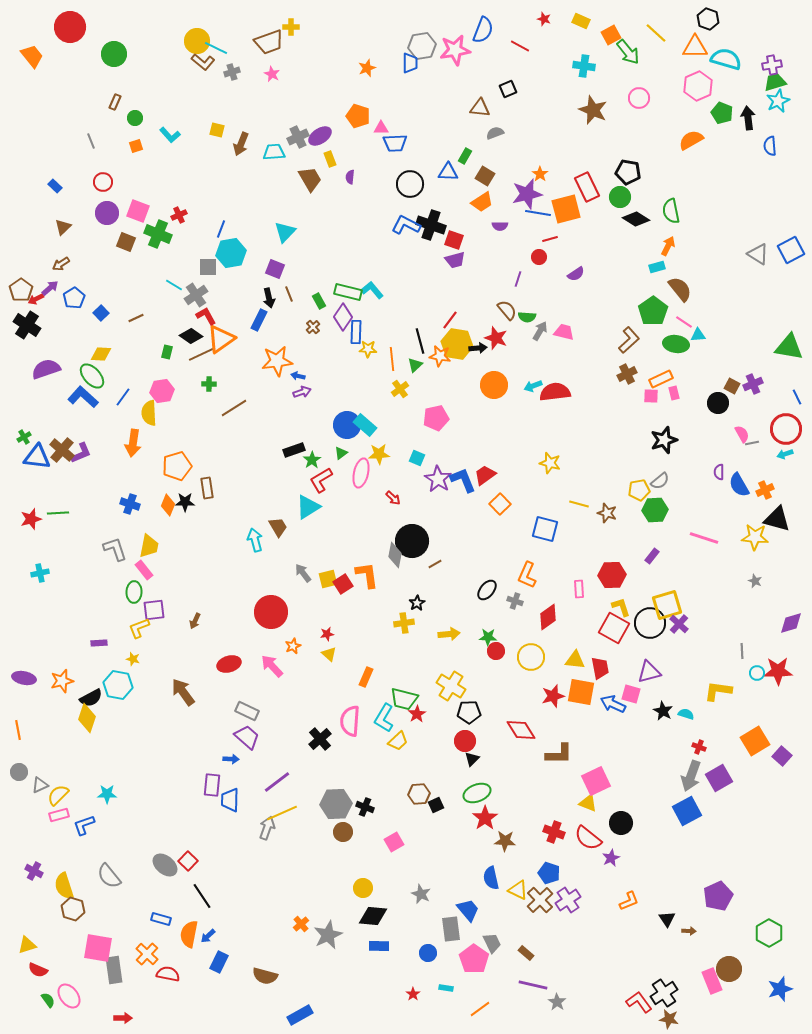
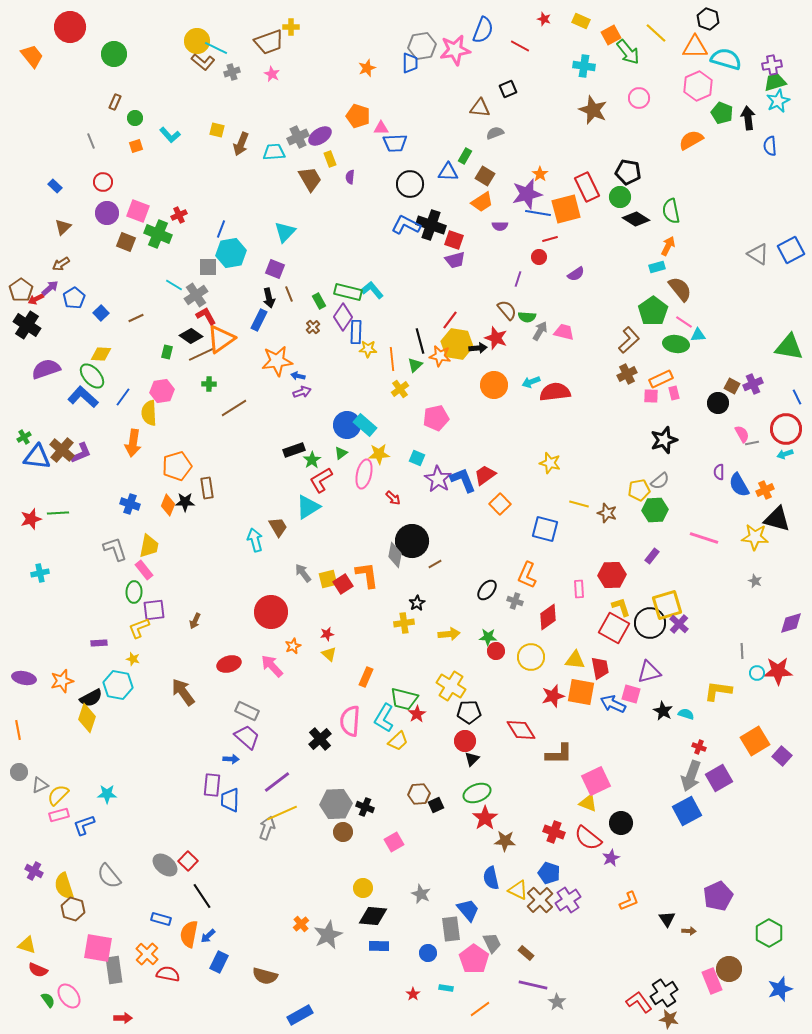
cyan arrow at (533, 386): moved 2 px left, 4 px up
pink ellipse at (361, 473): moved 3 px right, 1 px down
yellow triangle at (27, 945): rotated 36 degrees clockwise
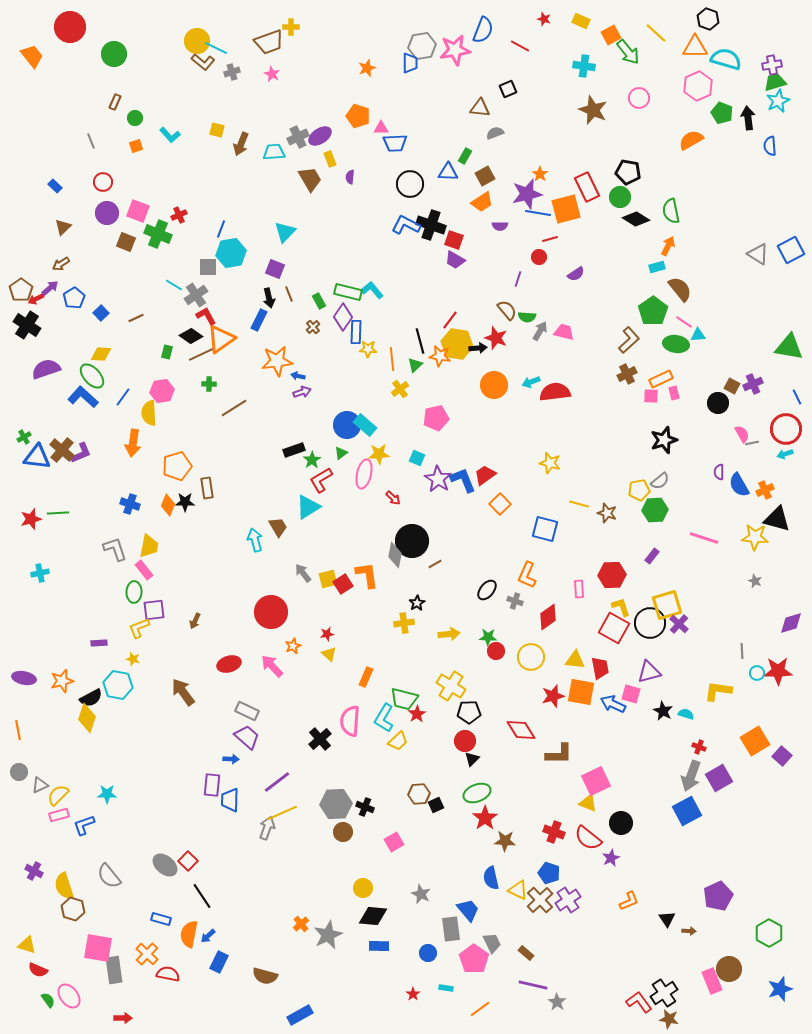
brown square at (485, 176): rotated 30 degrees clockwise
purple trapezoid at (455, 260): rotated 45 degrees clockwise
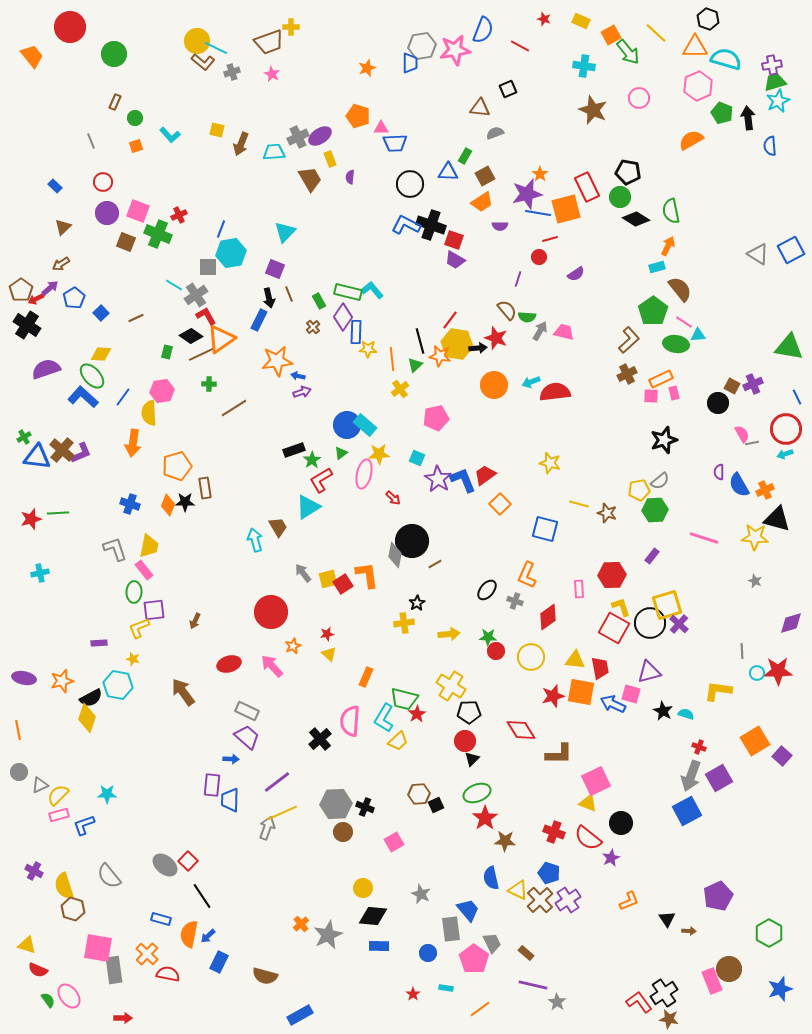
brown rectangle at (207, 488): moved 2 px left
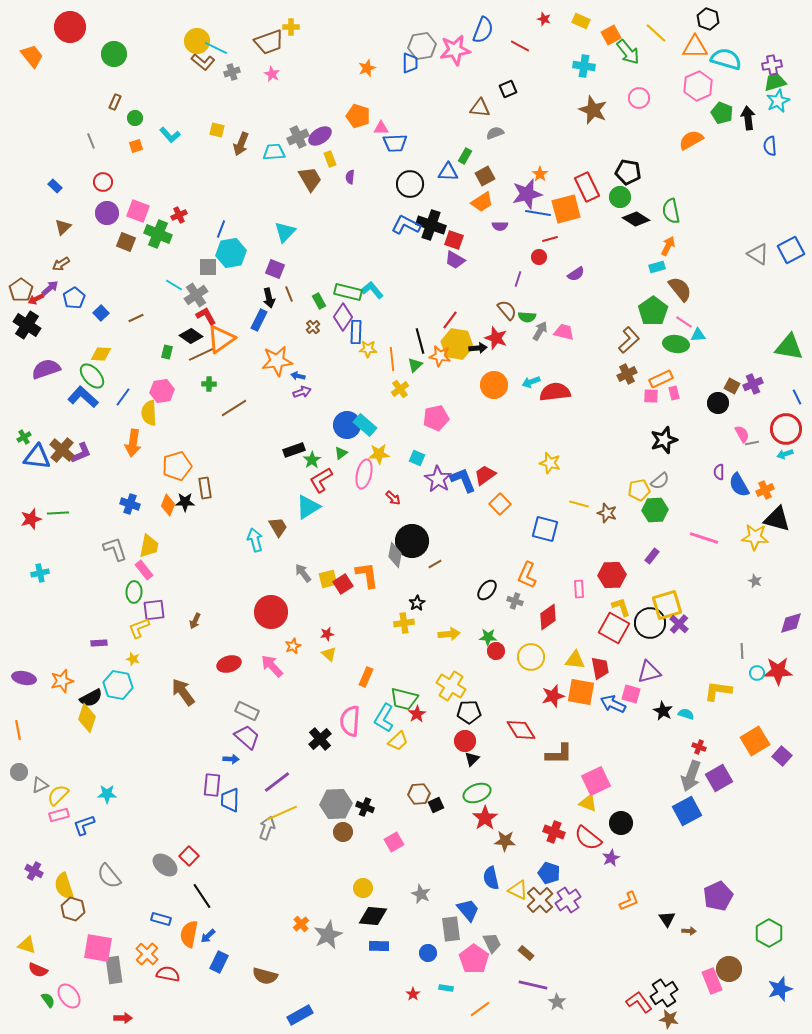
red square at (188, 861): moved 1 px right, 5 px up
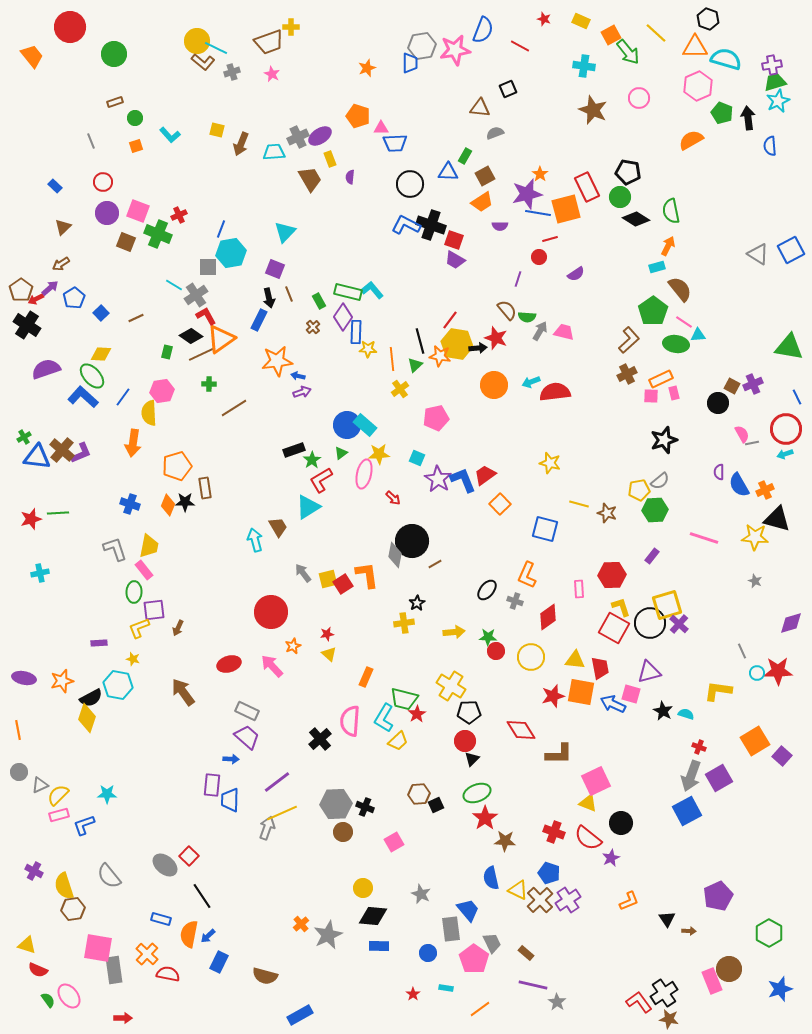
brown rectangle at (115, 102): rotated 49 degrees clockwise
brown arrow at (195, 621): moved 17 px left, 7 px down
yellow arrow at (449, 634): moved 5 px right, 2 px up
gray line at (742, 651): rotated 21 degrees counterclockwise
brown hexagon at (73, 909): rotated 25 degrees counterclockwise
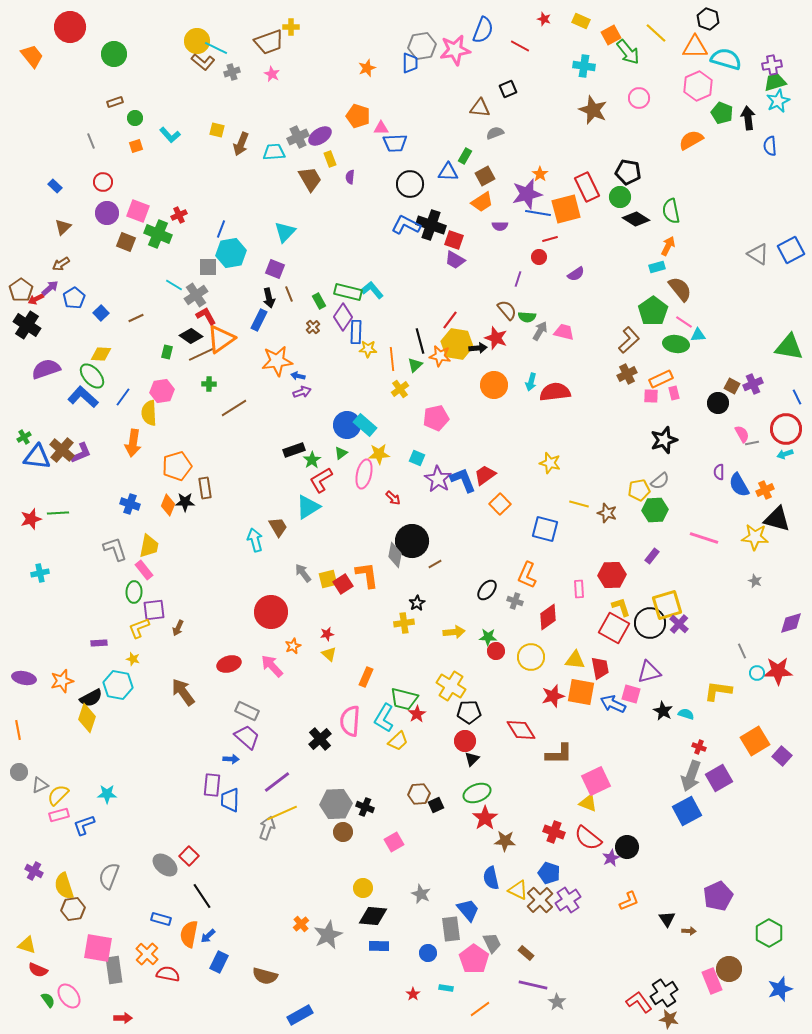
cyan arrow at (531, 382): rotated 54 degrees counterclockwise
black circle at (621, 823): moved 6 px right, 24 px down
gray semicircle at (109, 876): rotated 60 degrees clockwise
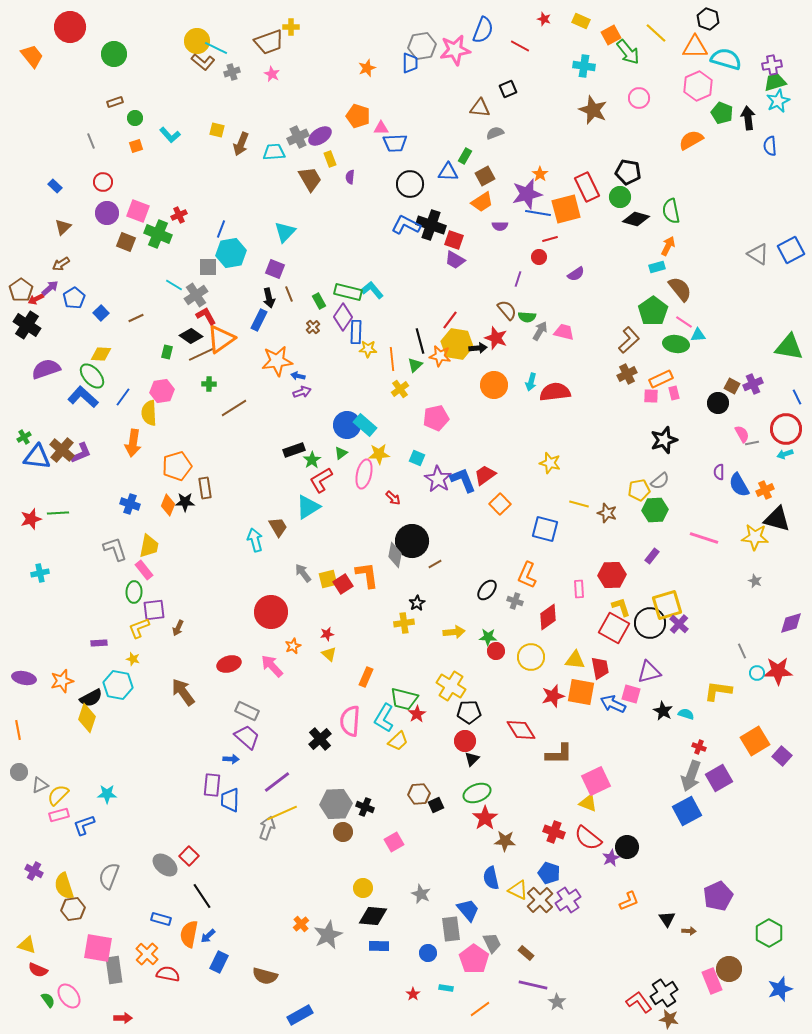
black diamond at (636, 219): rotated 16 degrees counterclockwise
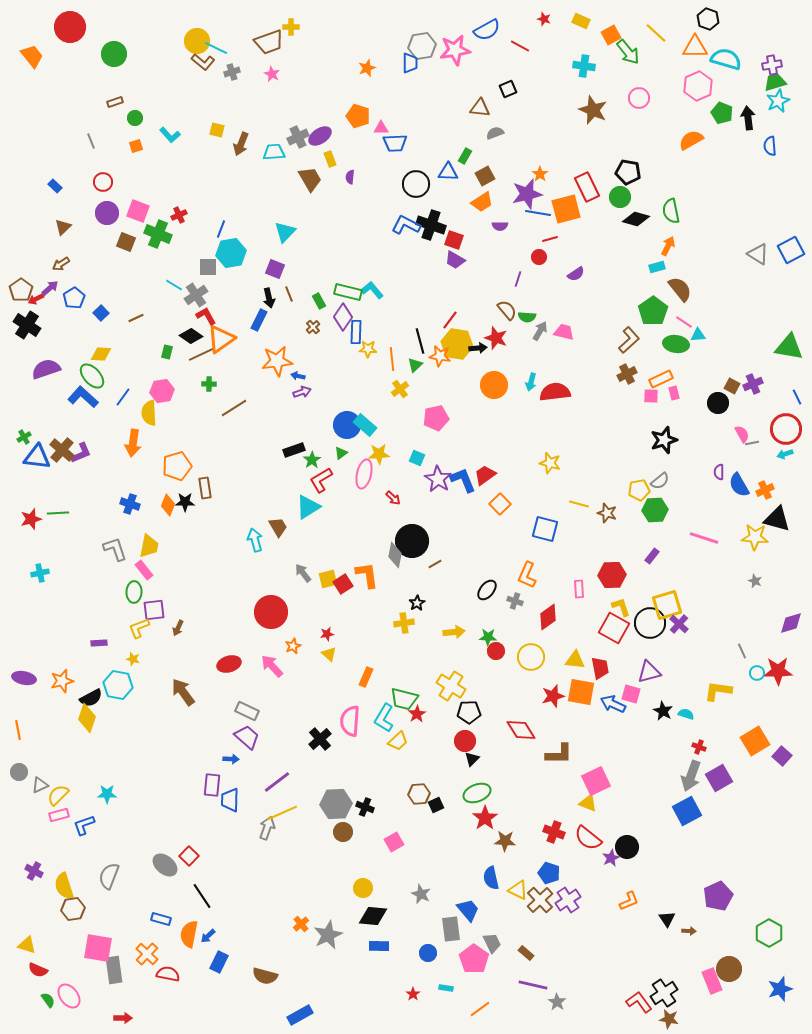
blue semicircle at (483, 30): moved 4 px right; rotated 40 degrees clockwise
black circle at (410, 184): moved 6 px right
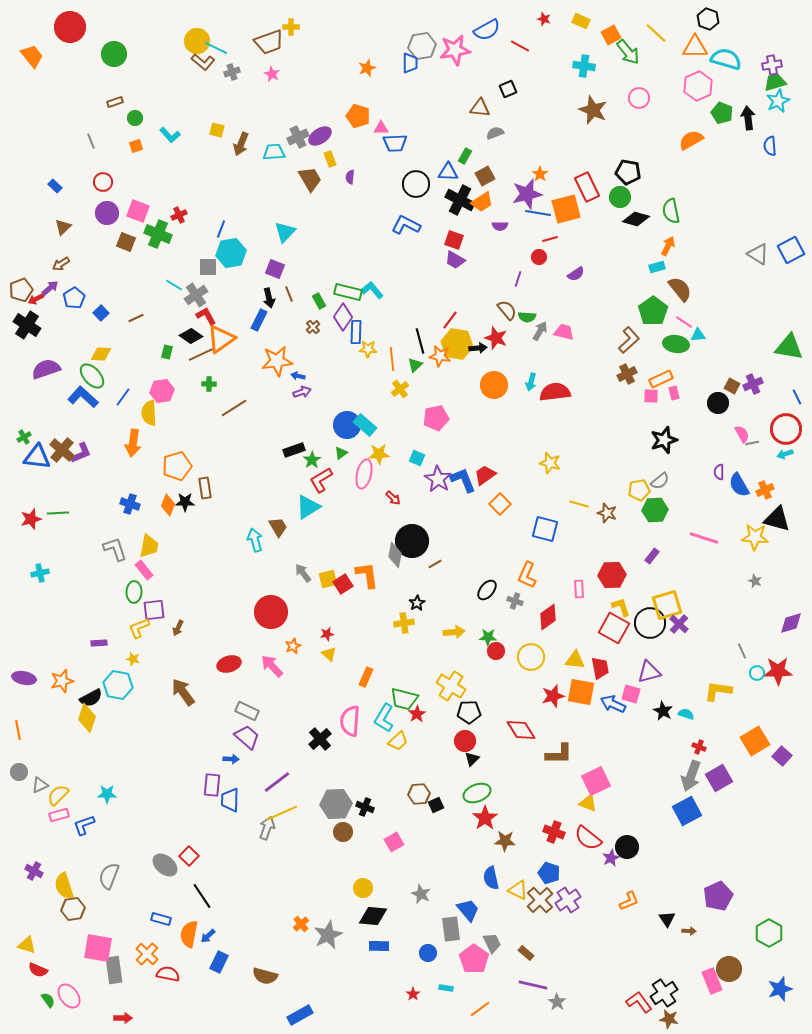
black cross at (431, 225): moved 29 px right, 25 px up; rotated 8 degrees clockwise
brown pentagon at (21, 290): rotated 15 degrees clockwise
